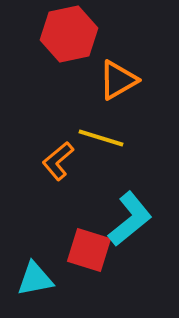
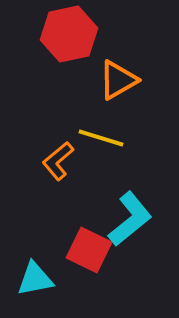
red square: rotated 9 degrees clockwise
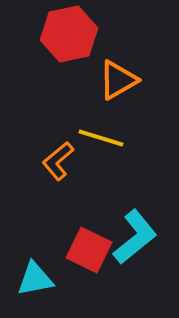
cyan L-shape: moved 5 px right, 18 px down
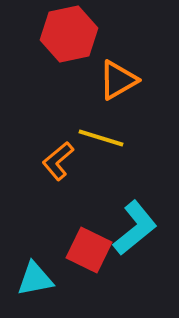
cyan L-shape: moved 9 px up
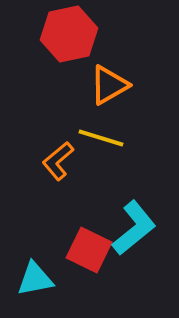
orange triangle: moved 9 px left, 5 px down
cyan L-shape: moved 1 px left
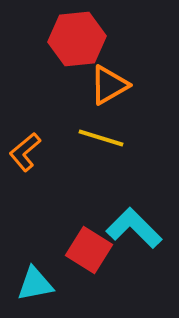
red hexagon: moved 8 px right, 5 px down; rotated 6 degrees clockwise
orange L-shape: moved 33 px left, 9 px up
cyan L-shape: rotated 96 degrees counterclockwise
red square: rotated 6 degrees clockwise
cyan triangle: moved 5 px down
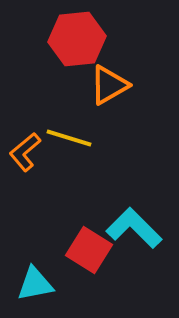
yellow line: moved 32 px left
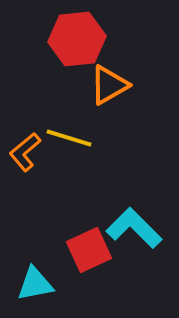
red square: rotated 33 degrees clockwise
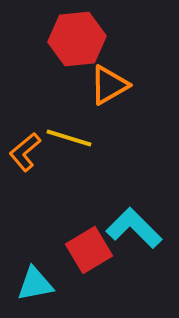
red square: rotated 6 degrees counterclockwise
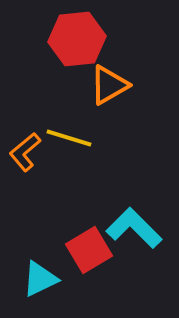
cyan triangle: moved 5 px right, 5 px up; rotated 15 degrees counterclockwise
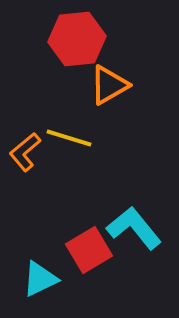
cyan L-shape: rotated 6 degrees clockwise
